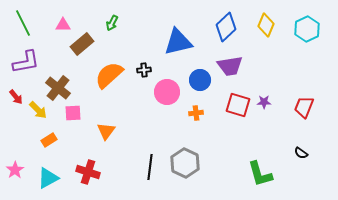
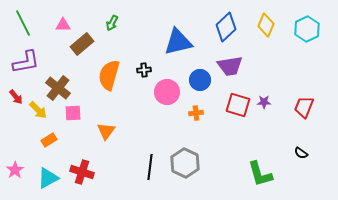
orange semicircle: rotated 32 degrees counterclockwise
red cross: moved 6 px left
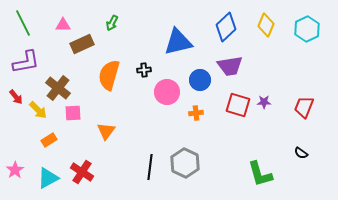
brown rectangle: rotated 15 degrees clockwise
red cross: rotated 15 degrees clockwise
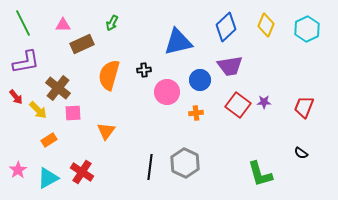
red square: rotated 20 degrees clockwise
pink star: moved 3 px right
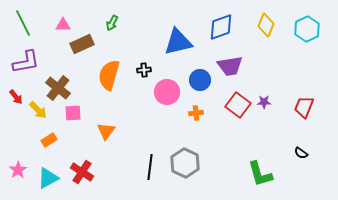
blue diamond: moved 5 px left; rotated 24 degrees clockwise
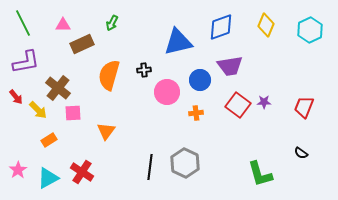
cyan hexagon: moved 3 px right, 1 px down
